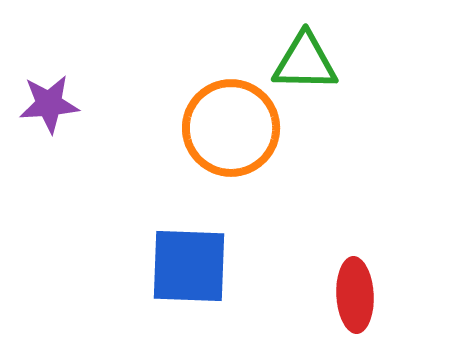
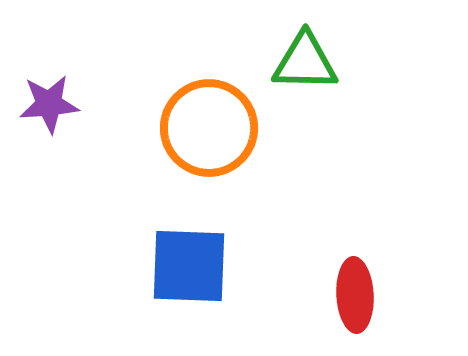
orange circle: moved 22 px left
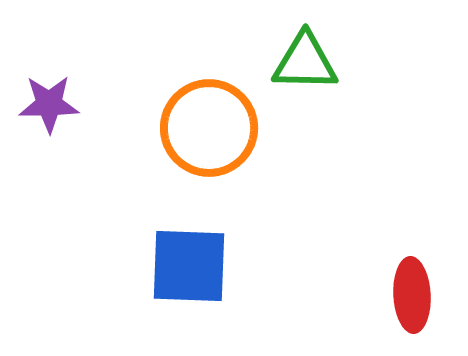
purple star: rotated 4 degrees clockwise
red ellipse: moved 57 px right
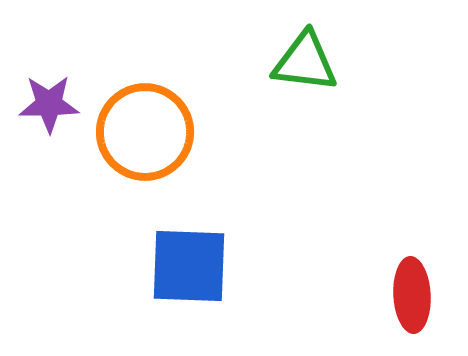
green triangle: rotated 6 degrees clockwise
orange circle: moved 64 px left, 4 px down
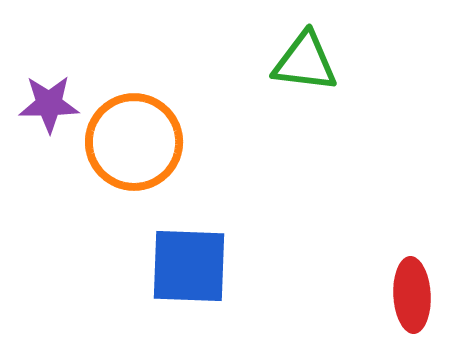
orange circle: moved 11 px left, 10 px down
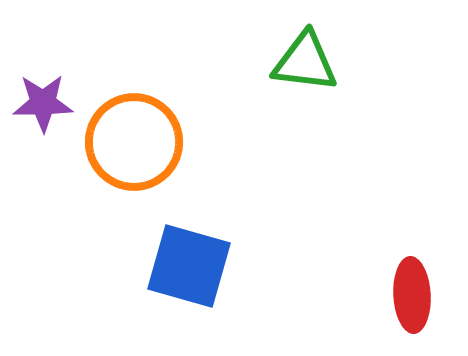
purple star: moved 6 px left, 1 px up
blue square: rotated 14 degrees clockwise
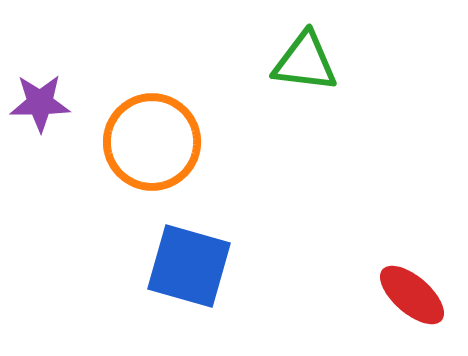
purple star: moved 3 px left
orange circle: moved 18 px right
red ellipse: rotated 46 degrees counterclockwise
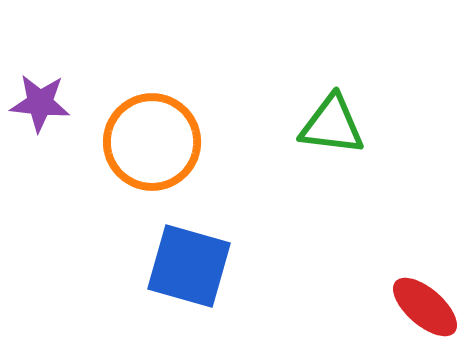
green triangle: moved 27 px right, 63 px down
purple star: rotated 6 degrees clockwise
red ellipse: moved 13 px right, 12 px down
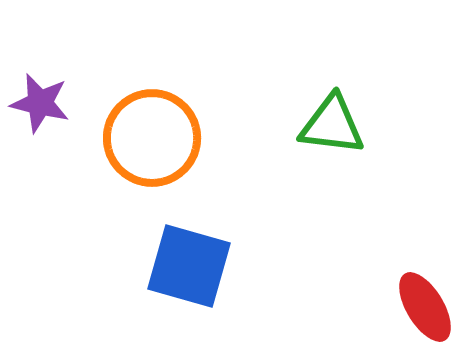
purple star: rotated 8 degrees clockwise
orange circle: moved 4 px up
red ellipse: rotated 18 degrees clockwise
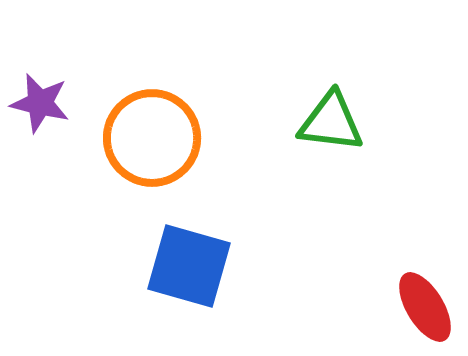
green triangle: moved 1 px left, 3 px up
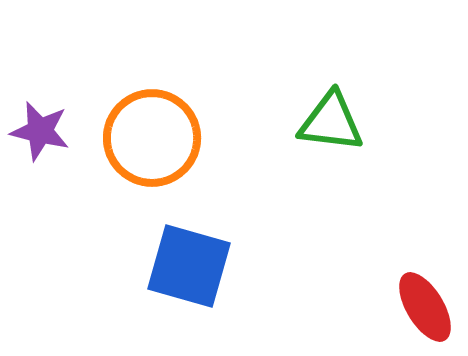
purple star: moved 28 px down
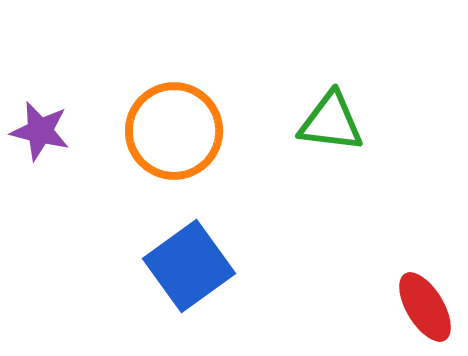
orange circle: moved 22 px right, 7 px up
blue square: rotated 38 degrees clockwise
